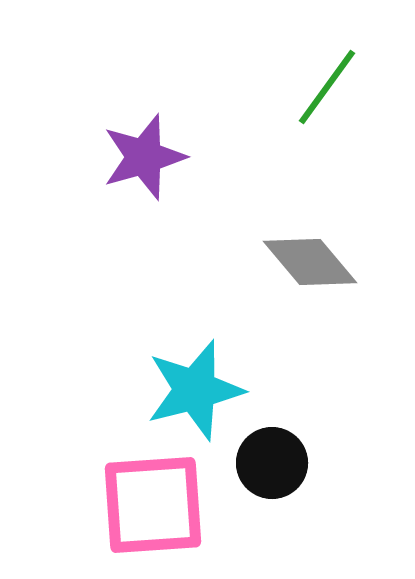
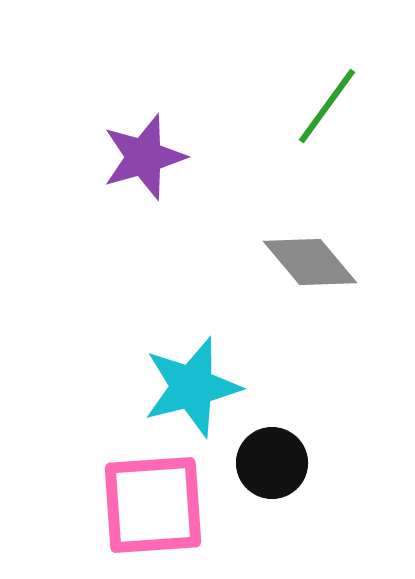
green line: moved 19 px down
cyan star: moved 3 px left, 3 px up
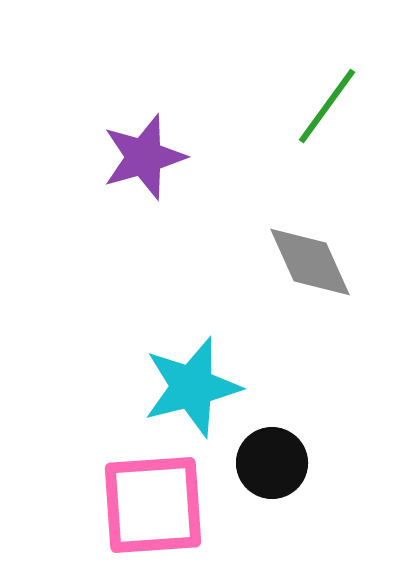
gray diamond: rotated 16 degrees clockwise
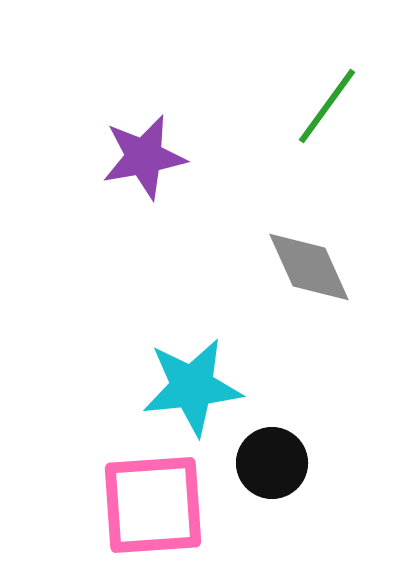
purple star: rotated 6 degrees clockwise
gray diamond: moved 1 px left, 5 px down
cyan star: rotated 8 degrees clockwise
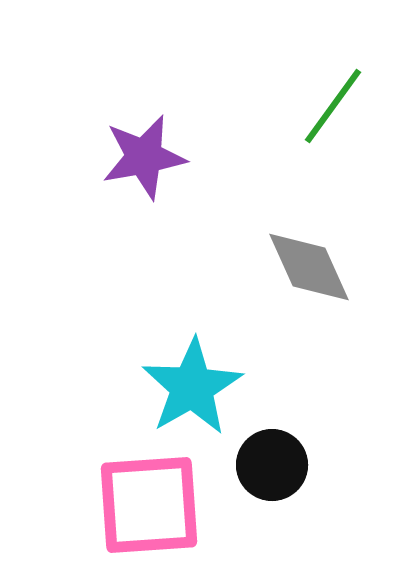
green line: moved 6 px right
cyan star: rotated 24 degrees counterclockwise
black circle: moved 2 px down
pink square: moved 4 px left
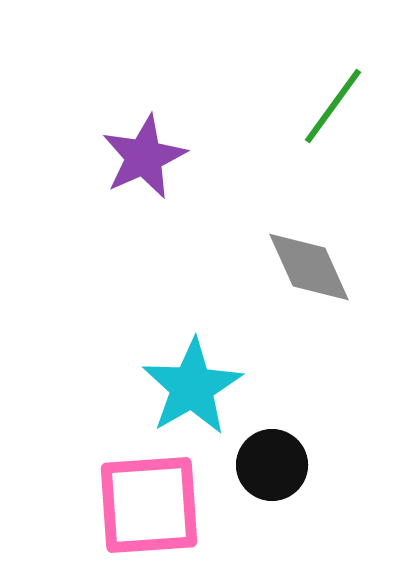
purple star: rotated 14 degrees counterclockwise
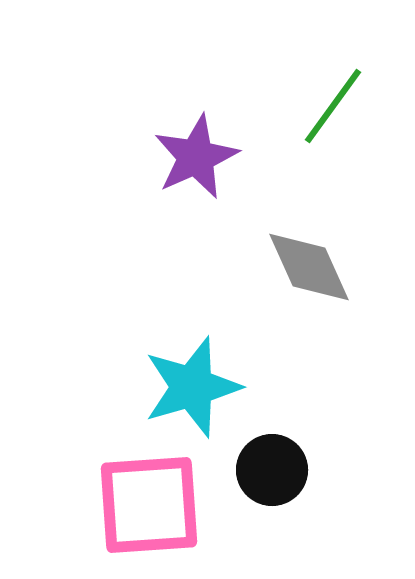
purple star: moved 52 px right
cyan star: rotated 14 degrees clockwise
black circle: moved 5 px down
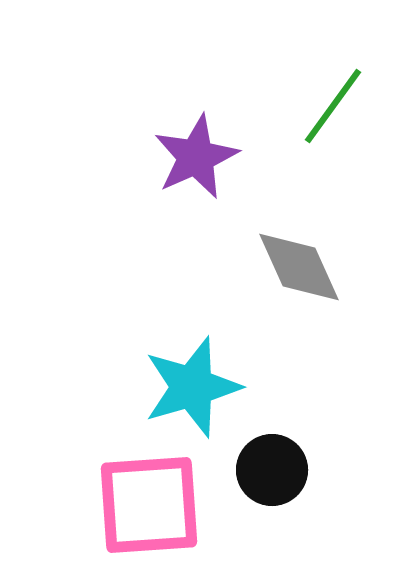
gray diamond: moved 10 px left
